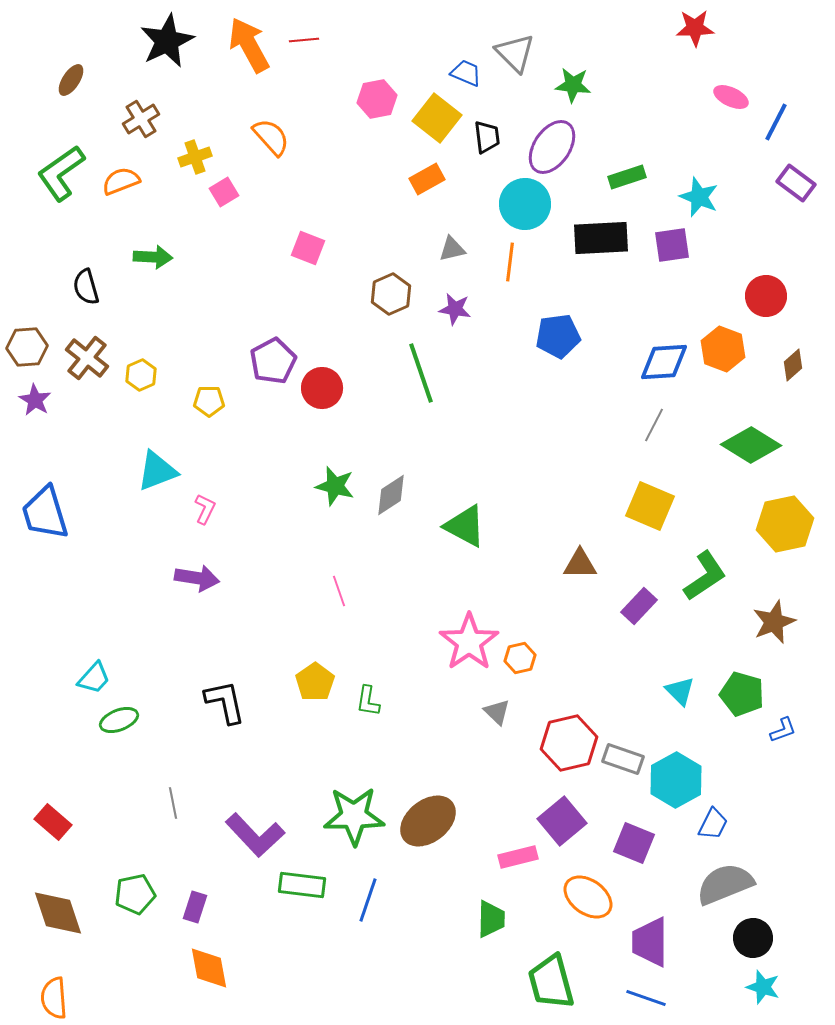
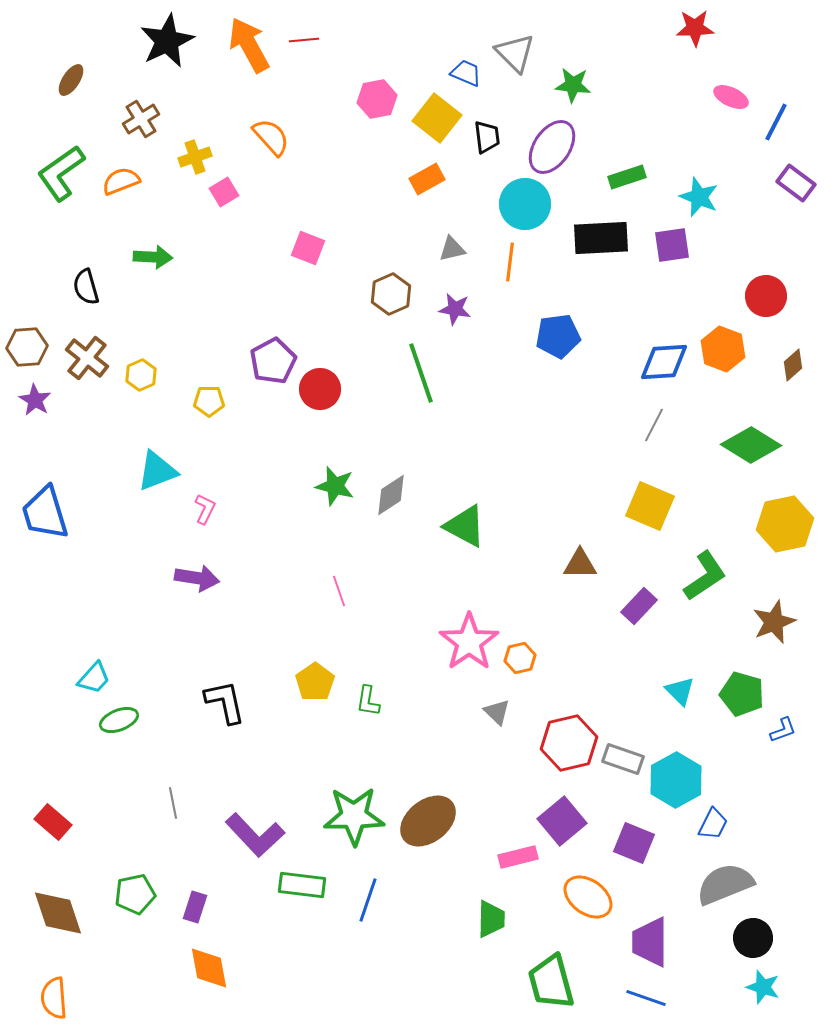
red circle at (322, 388): moved 2 px left, 1 px down
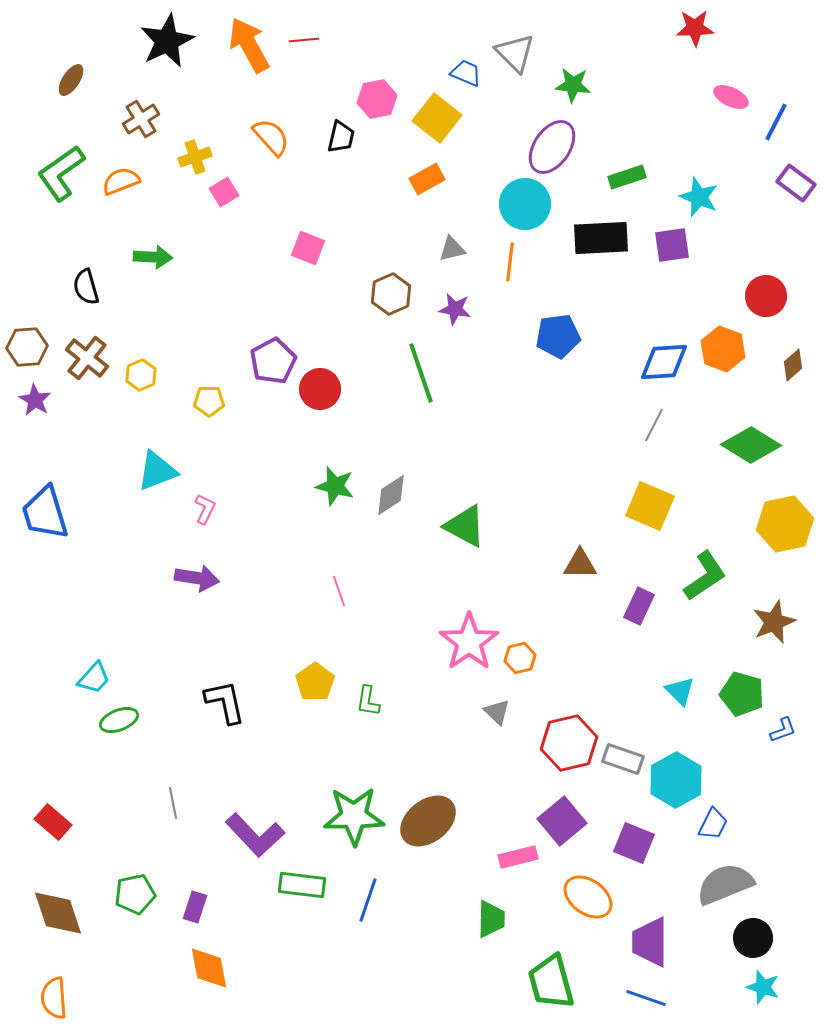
black trapezoid at (487, 137): moved 146 px left; rotated 20 degrees clockwise
purple rectangle at (639, 606): rotated 18 degrees counterclockwise
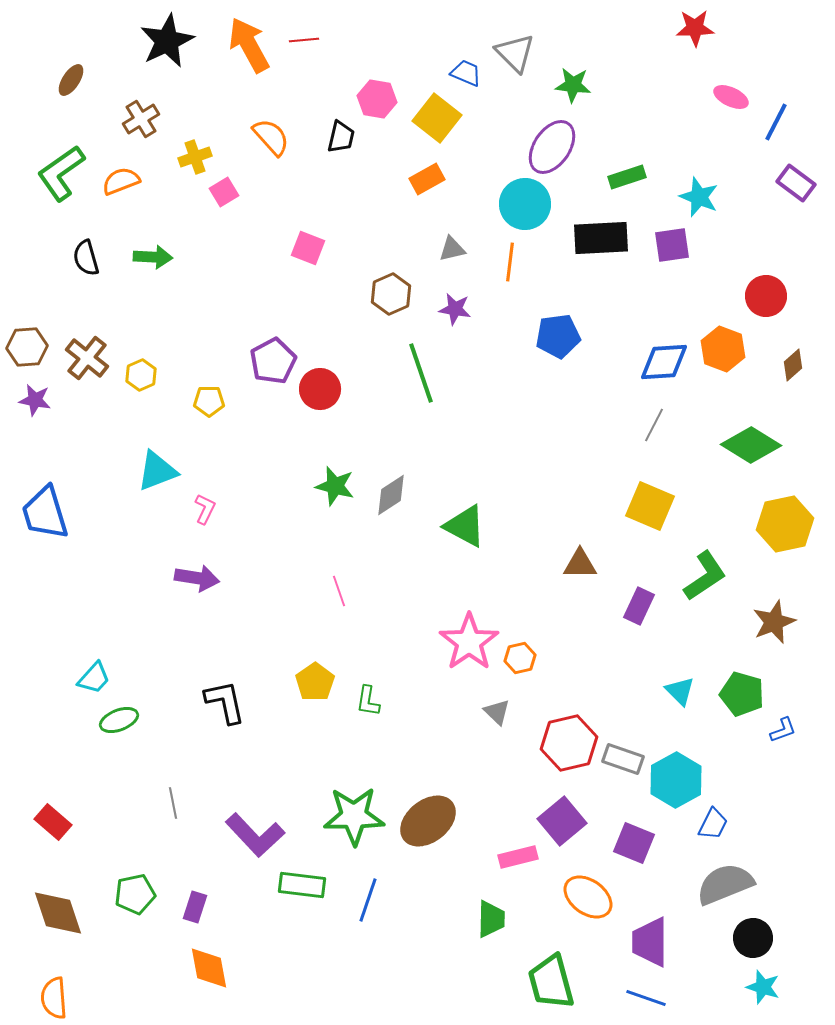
pink hexagon at (377, 99): rotated 21 degrees clockwise
black semicircle at (86, 287): moved 29 px up
purple star at (35, 400): rotated 20 degrees counterclockwise
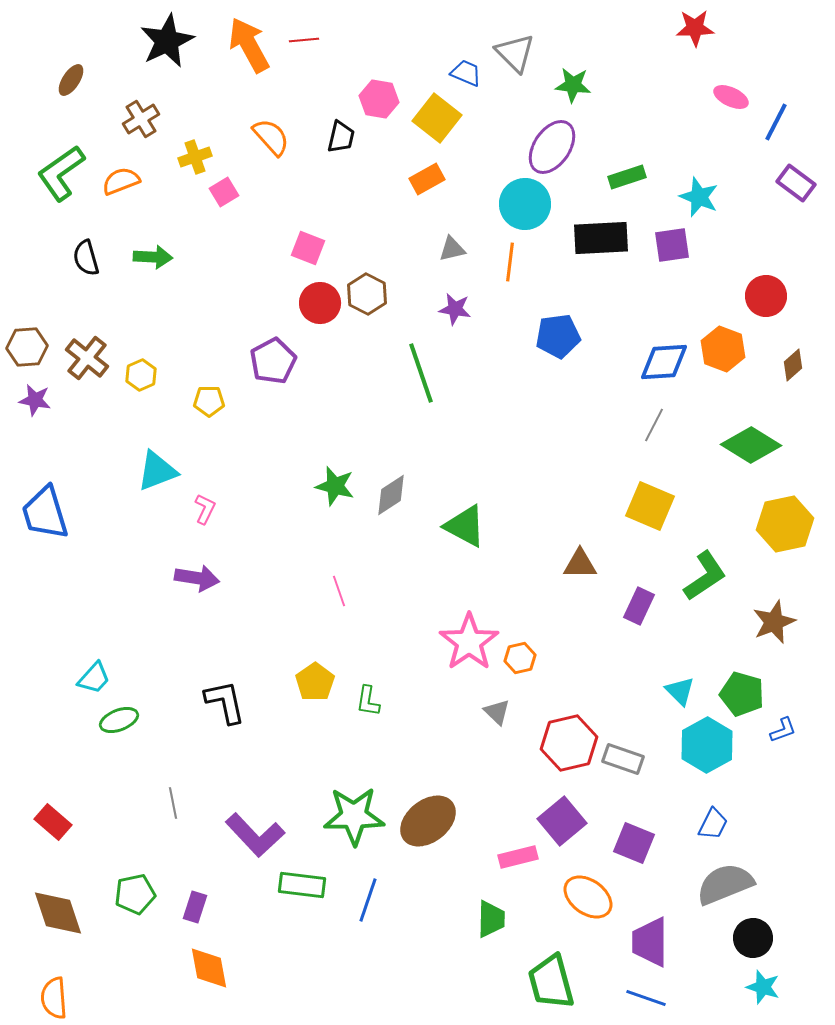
pink hexagon at (377, 99): moved 2 px right
brown hexagon at (391, 294): moved 24 px left; rotated 9 degrees counterclockwise
red circle at (320, 389): moved 86 px up
cyan hexagon at (676, 780): moved 31 px right, 35 px up
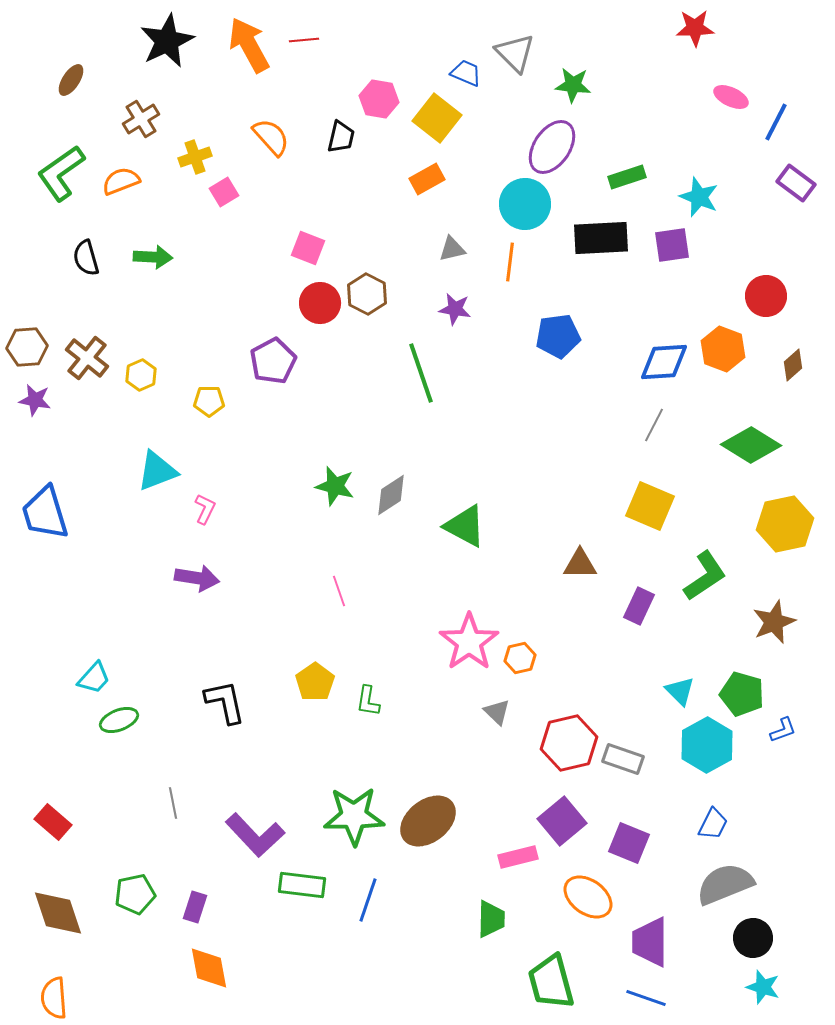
purple square at (634, 843): moved 5 px left
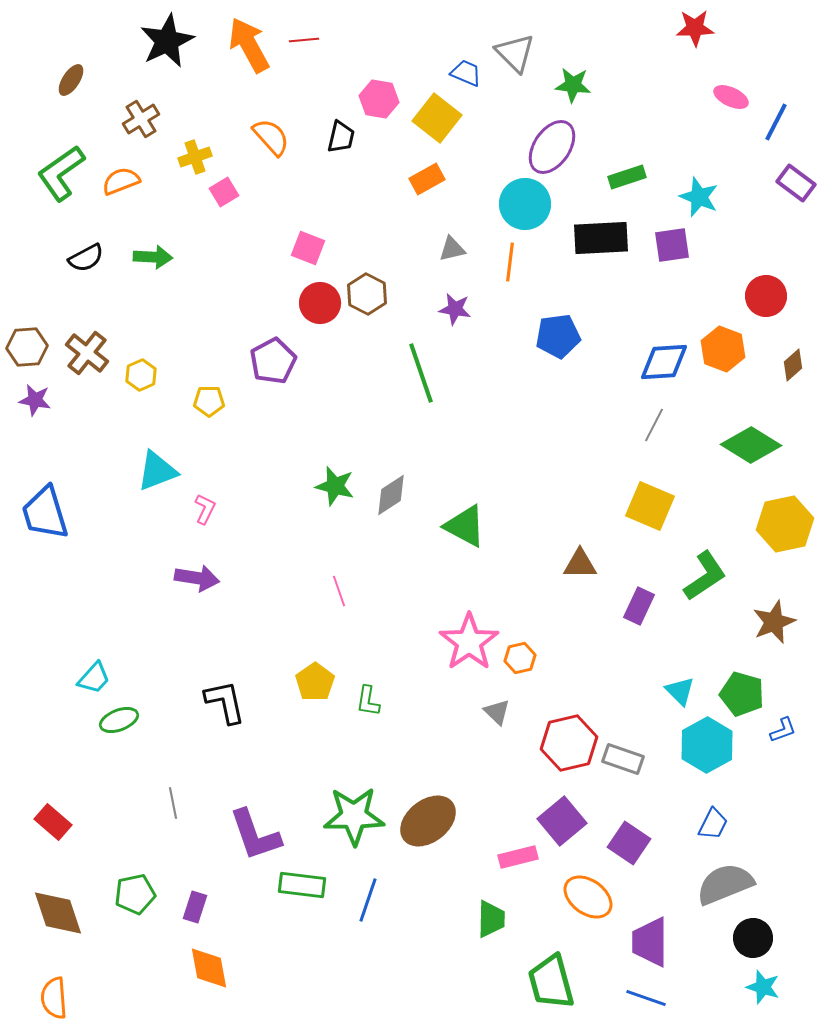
black semicircle at (86, 258): rotated 102 degrees counterclockwise
brown cross at (87, 358): moved 5 px up
purple L-shape at (255, 835): rotated 24 degrees clockwise
purple square at (629, 843): rotated 12 degrees clockwise
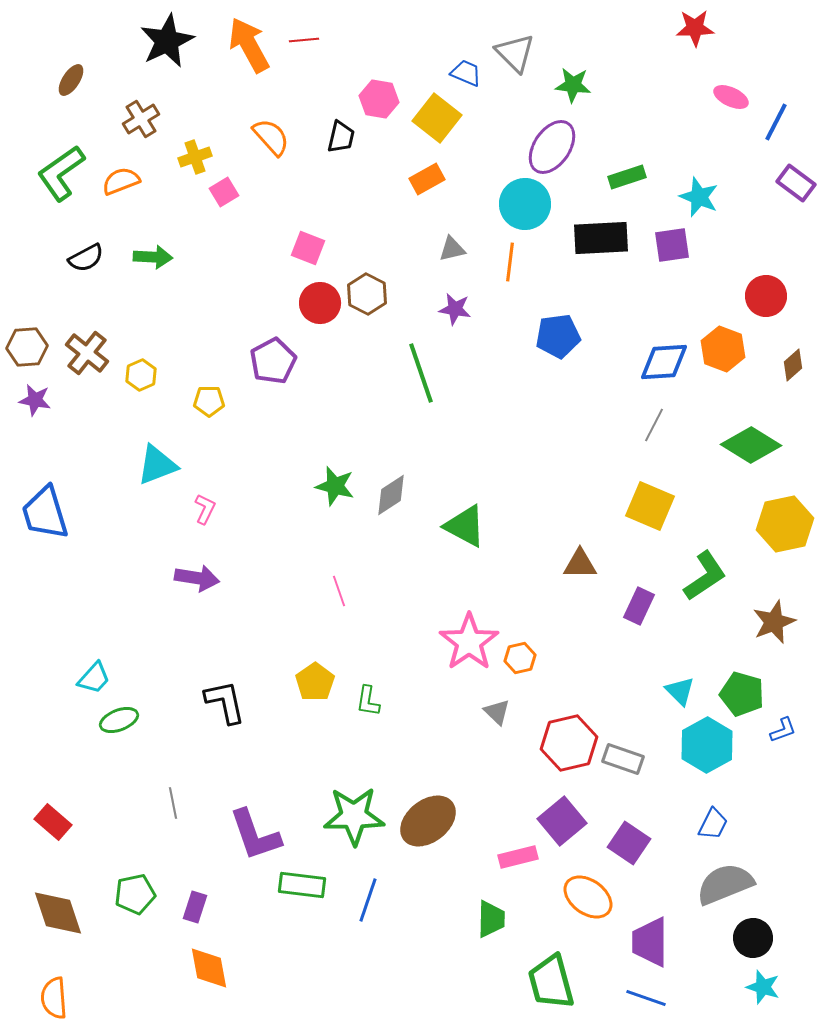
cyan triangle at (157, 471): moved 6 px up
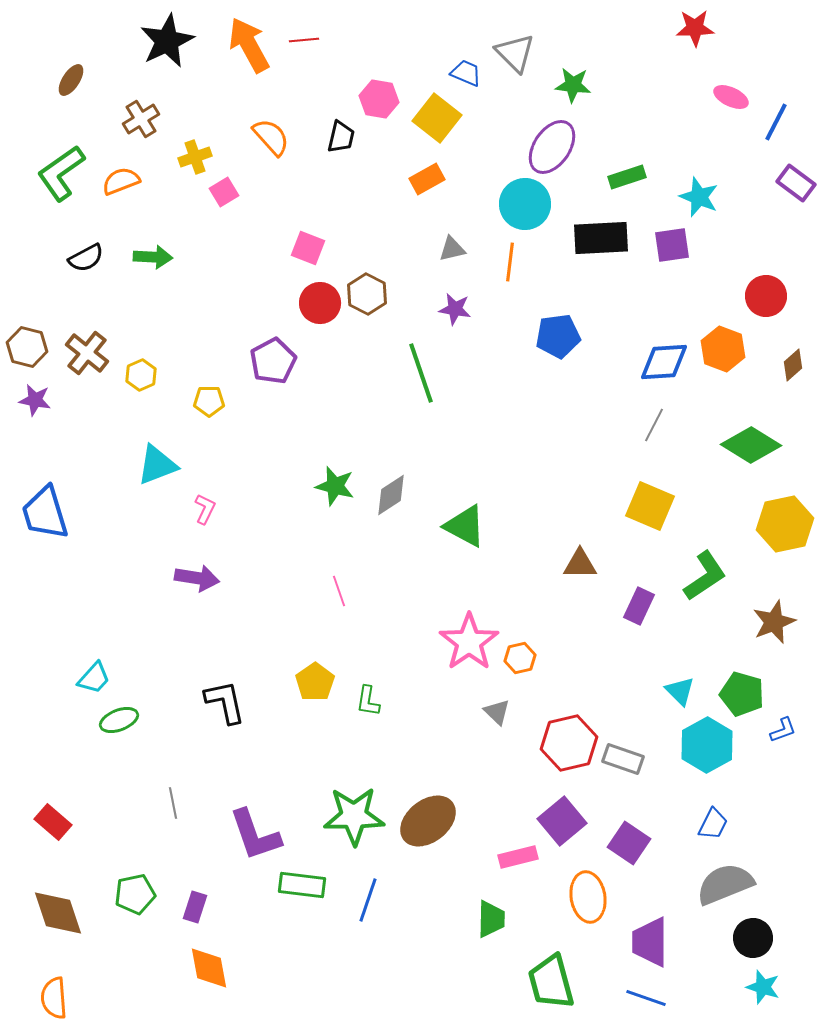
brown hexagon at (27, 347): rotated 18 degrees clockwise
orange ellipse at (588, 897): rotated 45 degrees clockwise
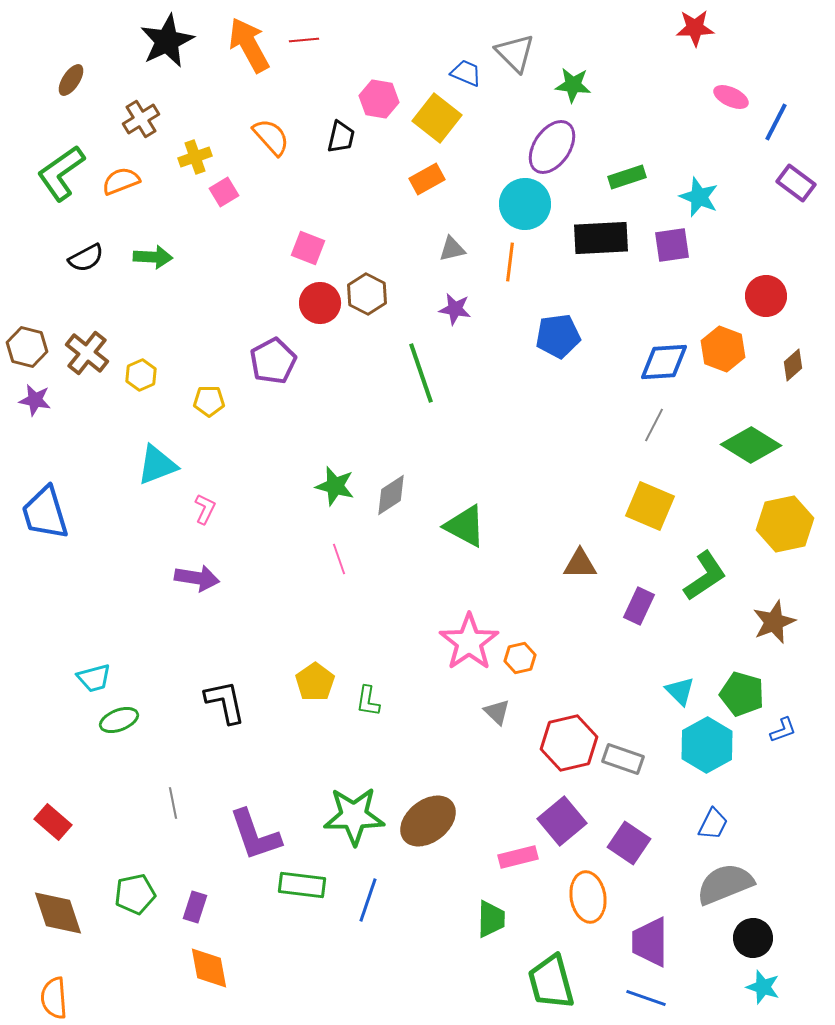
pink line at (339, 591): moved 32 px up
cyan trapezoid at (94, 678): rotated 33 degrees clockwise
